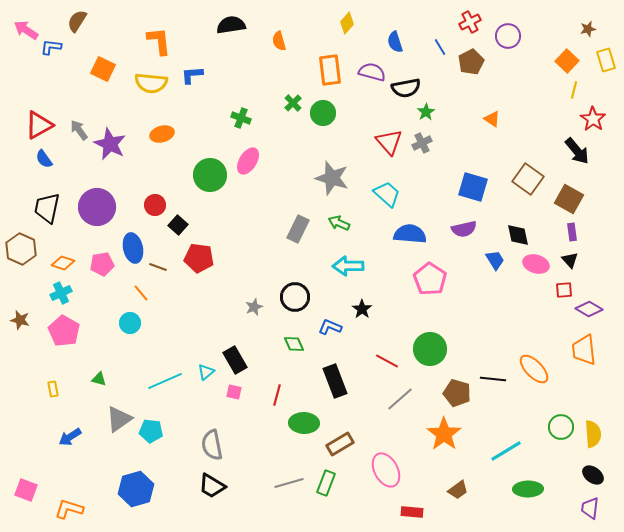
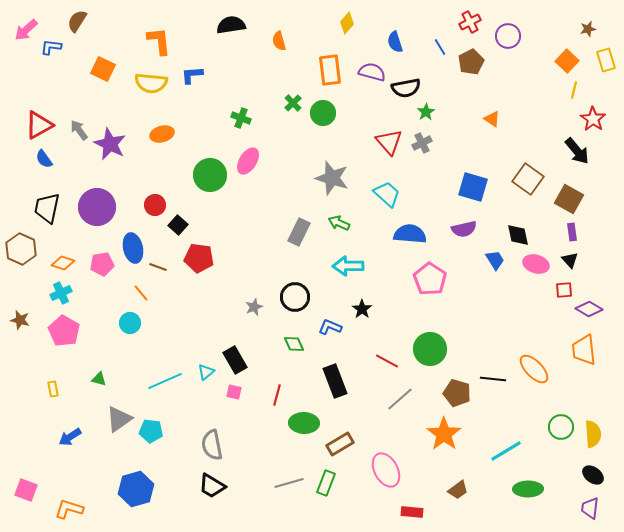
pink arrow at (26, 30): rotated 75 degrees counterclockwise
gray rectangle at (298, 229): moved 1 px right, 3 px down
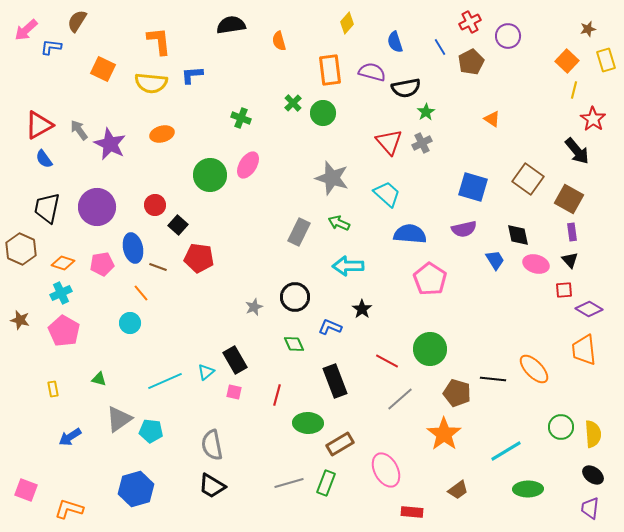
pink ellipse at (248, 161): moved 4 px down
green ellipse at (304, 423): moved 4 px right
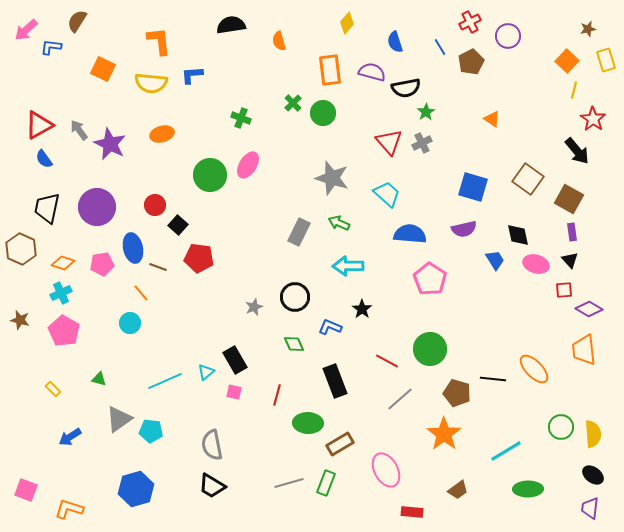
yellow rectangle at (53, 389): rotated 35 degrees counterclockwise
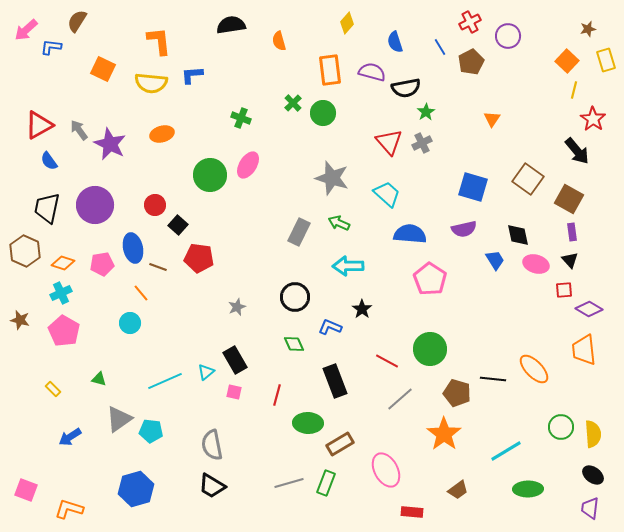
orange triangle at (492, 119): rotated 30 degrees clockwise
blue semicircle at (44, 159): moved 5 px right, 2 px down
purple circle at (97, 207): moved 2 px left, 2 px up
brown hexagon at (21, 249): moved 4 px right, 2 px down
gray star at (254, 307): moved 17 px left
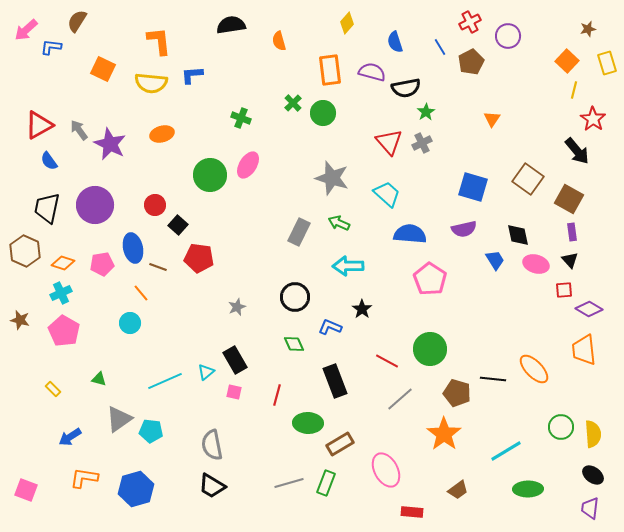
yellow rectangle at (606, 60): moved 1 px right, 3 px down
orange L-shape at (69, 509): moved 15 px right, 31 px up; rotated 8 degrees counterclockwise
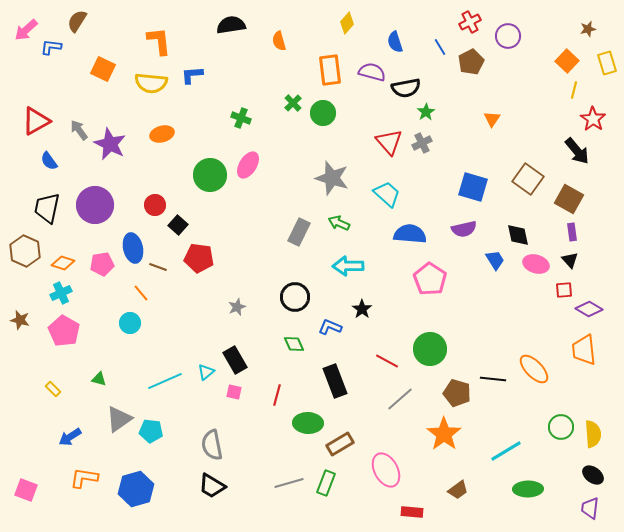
red triangle at (39, 125): moved 3 px left, 4 px up
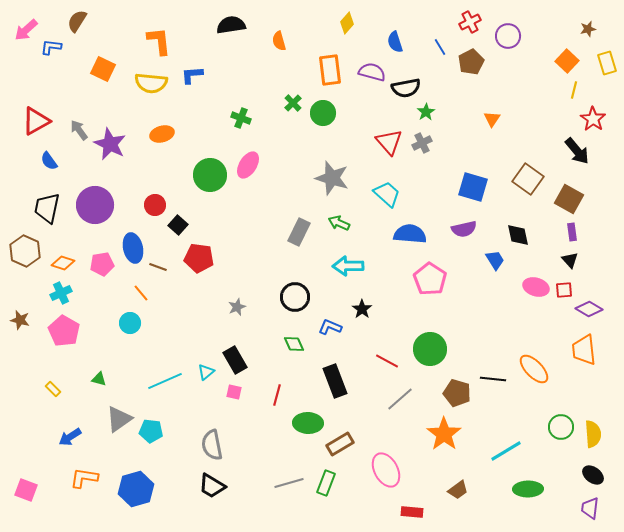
pink ellipse at (536, 264): moved 23 px down
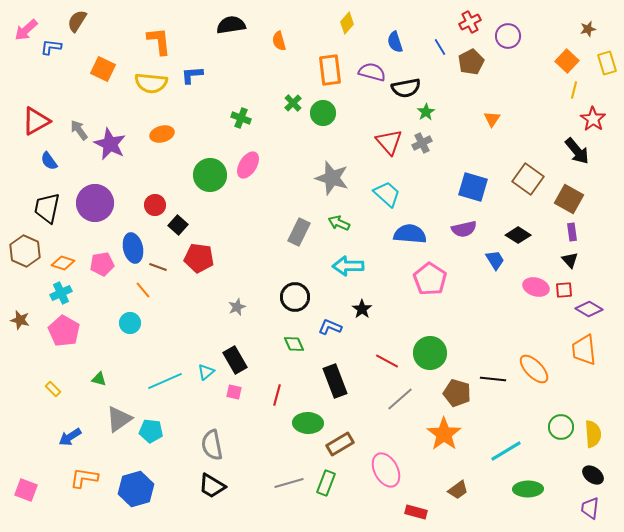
purple circle at (95, 205): moved 2 px up
black diamond at (518, 235): rotated 45 degrees counterclockwise
orange line at (141, 293): moved 2 px right, 3 px up
green circle at (430, 349): moved 4 px down
red rectangle at (412, 512): moved 4 px right; rotated 10 degrees clockwise
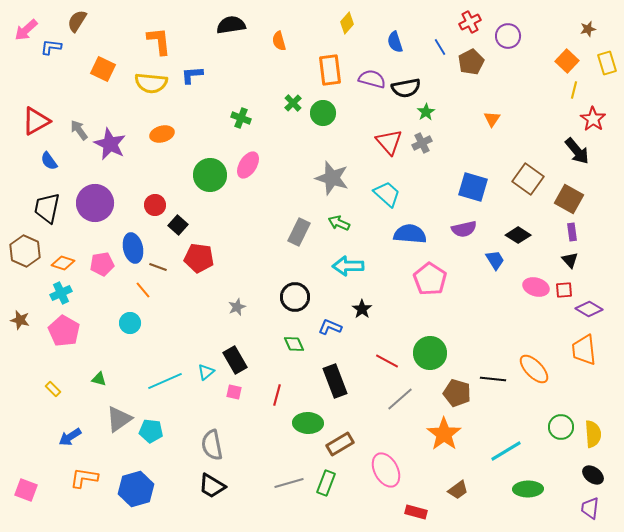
purple semicircle at (372, 72): moved 7 px down
